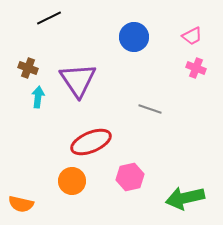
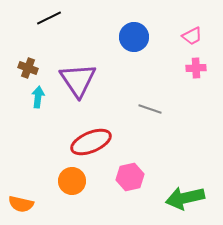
pink cross: rotated 24 degrees counterclockwise
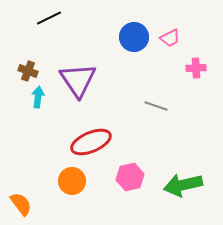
pink trapezoid: moved 22 px left, 2 px down
brown cross: moved 3 px down
gray line: moved 6 px right, 3 px up
green arrow: moved 2 px left, 13 px up
orange semicircle: rotated 140 degrees counterclockwise
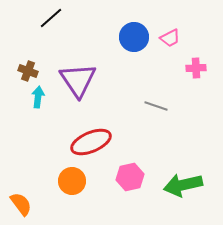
black line: moved 2 px right; rotated 15 degrees counterclockwise
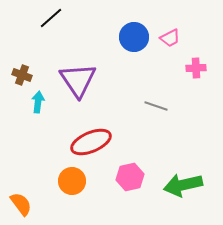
brown cross: moved 6 px left, 4 px down
cyan arrow: moved 5 px down
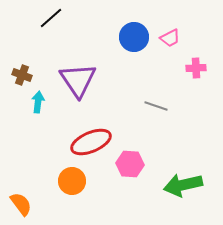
pink hexagon: moved 13 px up; rotated 16 degrees clockwise
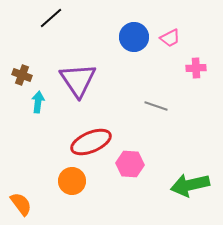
green arrow: moved 7 px right
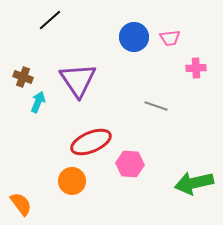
black line: moved 1 px left, 2 px down
pink trapezoid: rotated 20 degrees clockwise
brown cross: moved 1 px right, 2 px down
cyan arrow: rotated 15 degrees clockwise
green arrow: moved 4 px right, 2 px up
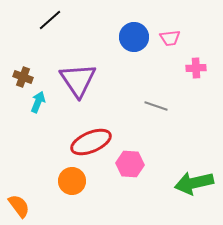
orange semicircle: moved 2 px left, 2 px down
